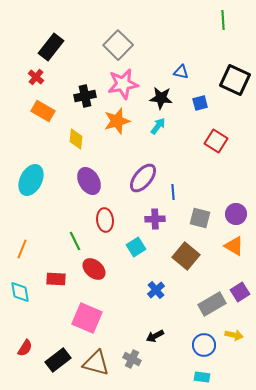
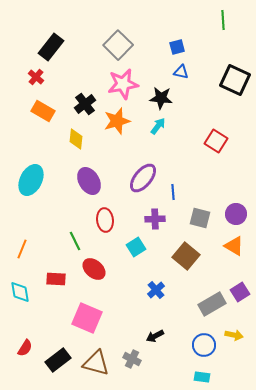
black cross at (85, 96): moved 8 px down; rotated 25 degrees counterclockwise
blue square at (200, 103): moved 23 px left, 56 px up
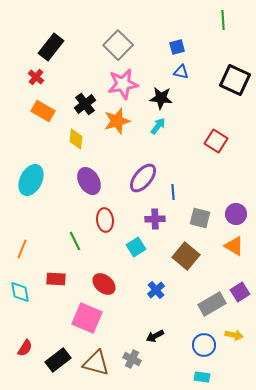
red ellipse at (94, 269): moved 10 px right, 15 px down
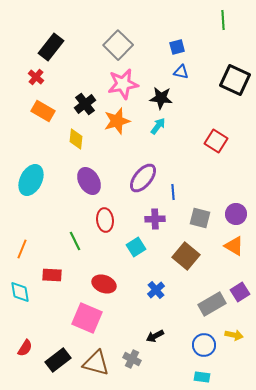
red rectangle at (56, 279): moved 4 px left, 4 px up
red ellipse at (104, 284): rotated 20 degrees counterclockwise
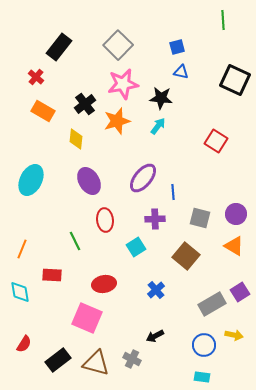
black rectangle at (51, 47): moved 8 px right
red ellipse at (104, 284): rotated 30 degrees counterclockwise
red semicircle at (25, 348): moved 1 px left, 4 px up
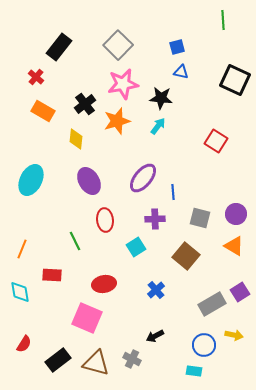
cyan rectangle at (202, 377): moved 8 px left, 6 px up
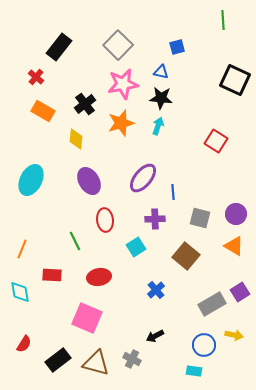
blue triangle at (181, 72): moved 20 px left
orange star at (117, 121): moved 4 px right, 2 px down
cyan arrow at (158, 126): rotated 18 degrees counterclockwise
red ellipse at (104, 284): moved 5 px left, 7 px up
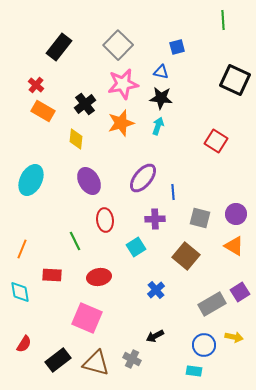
red cross at (36, 77): moved 8 px down
yellow arrow at (234, 335): moved 2 px down
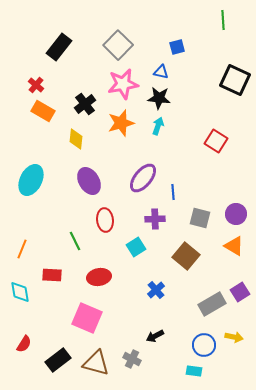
black star at (161, 98): moved 2 px left
